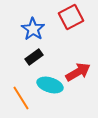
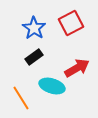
red square: moved 6 px down
blue star: moved 1 px right, 1 px up
red arrow: moved 1 px left, 4 px up
cyan ellipse: moved 2 px right, 1 px down
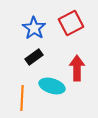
red arrow: rotated 60 degrees counterclockwise
orange line: moved 1 px right; rotated 35 degrees clockwise
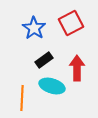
black rectangle: moved 10 px right, 3 px down
